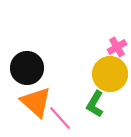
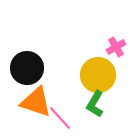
pink cross: moved 1 px left
yellow circle: moved 12 px left, 1 px down
orange triangle: rotated 24 degrees counterclockwise
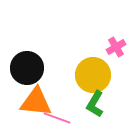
yellow circle: moved 5 px left
orange triangle: rotated 12 degrees counterclockwise
pink line: moved 3 px left; rotated 28 degrees counterclockwise
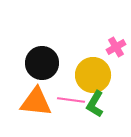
black circle: moved 15 px right, 5 px up
pink line: moved 14 px right, 18 px up; rotated 12 degrees counterclockwise
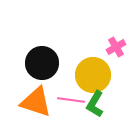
orange triangle: rotated 12 degrees clockwise
